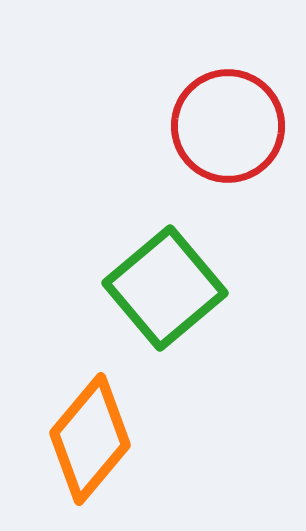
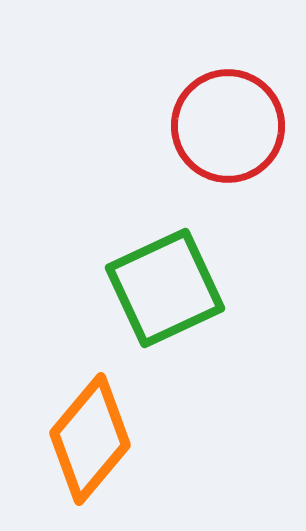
green square: rotated 15 degrees clockwise
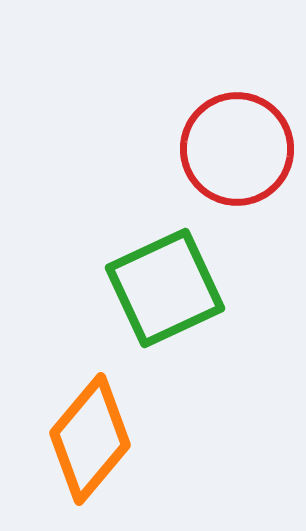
red circle: moved 9 px right, 23 px down
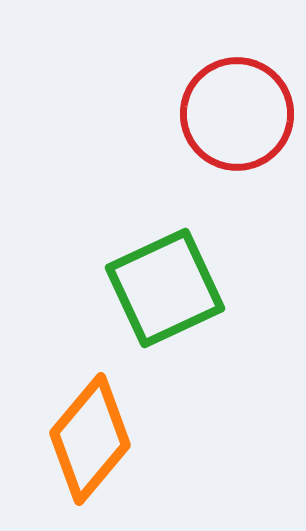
red circle: moved 35 px up
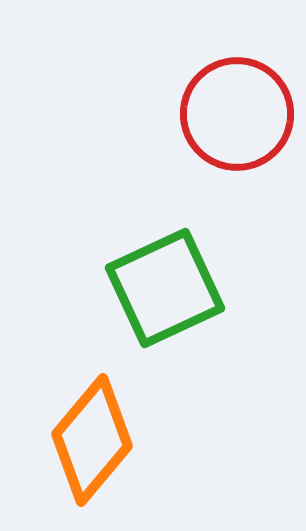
orange diamond: moved 2 px right, 1 px down
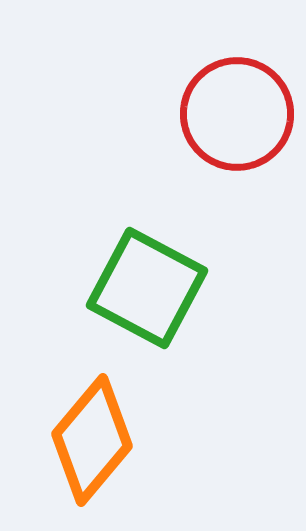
green square: moved 18 px left; rotated 37 degrees counterclockwise
